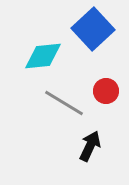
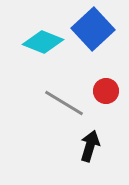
cyan diamond: moved 14 px up; rotated 27 degrees clockwise
black arrow: rotated 8 degrees counterclockwise
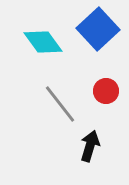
blue square: moved 5 px right
cyan diamond: rotated 33 degrees clockwise
gray line: moved 4 px left, 1 px down; rotated 21 degrees clockwise
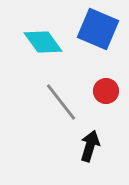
blue square: rotated 24 degrees counterclockwise
gray line: moved 1 px right, 2 px up
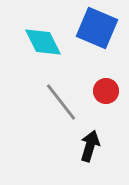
blue square: moved 1 px left, 1 px up
cyan diamond: rotated 9 degrees clockwise
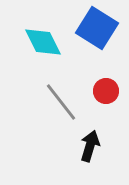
blue square: rotated 9 degrees clockwise
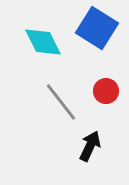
black arrow: rotated 8 degrees clockwise
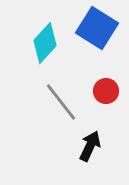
cyan diamond: moved 2 px right, 1 px down; rotated 69 degrees clockwise
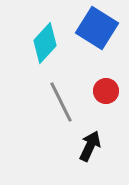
gray line: rotated 12 degrees clockwise
